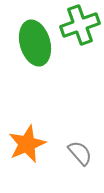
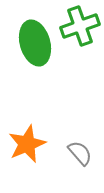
green cross: moved 1 px down
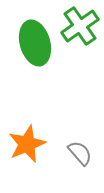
green cross: rotated 15 degrees counterclockwise
